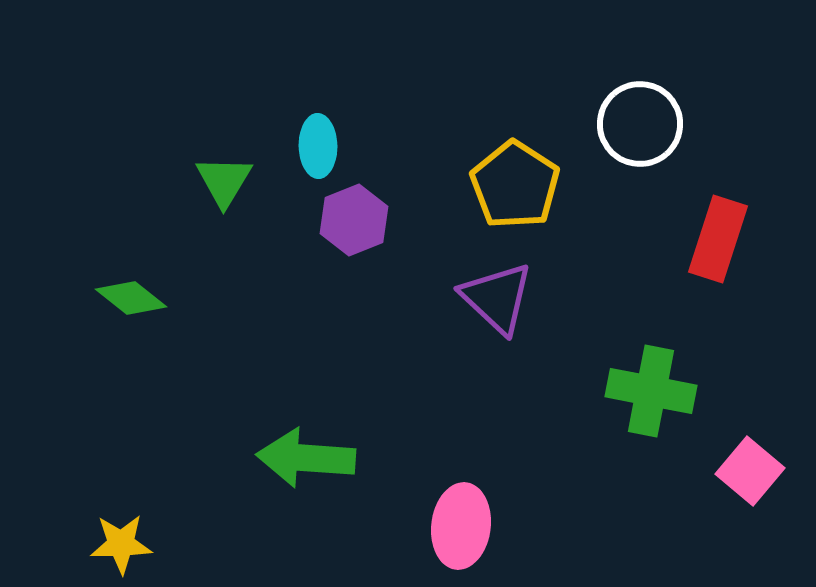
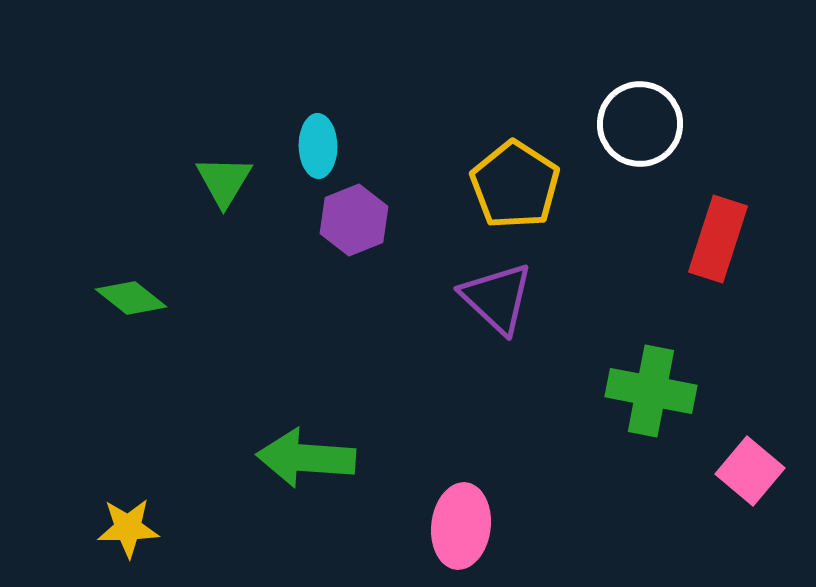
yellow star: moved 7 px right, 16 px up
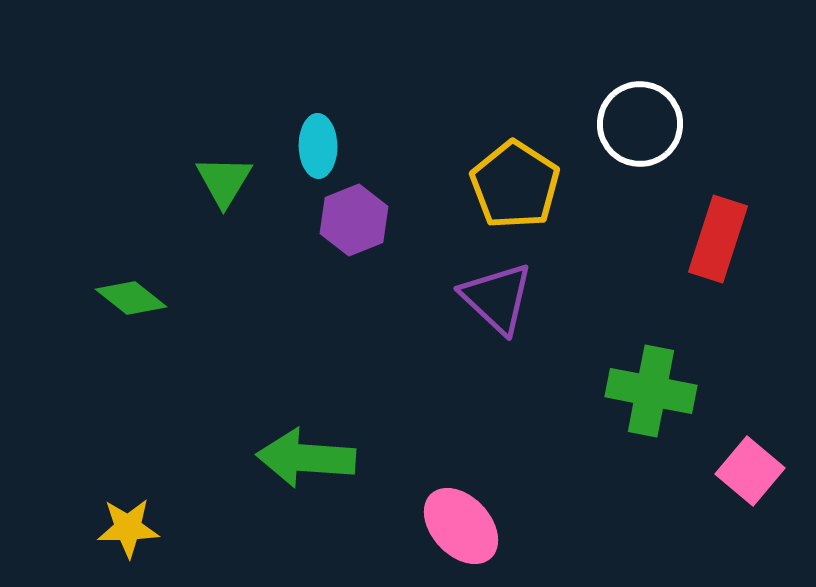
pink ellipse: rotated 50 degrees counterclockwise
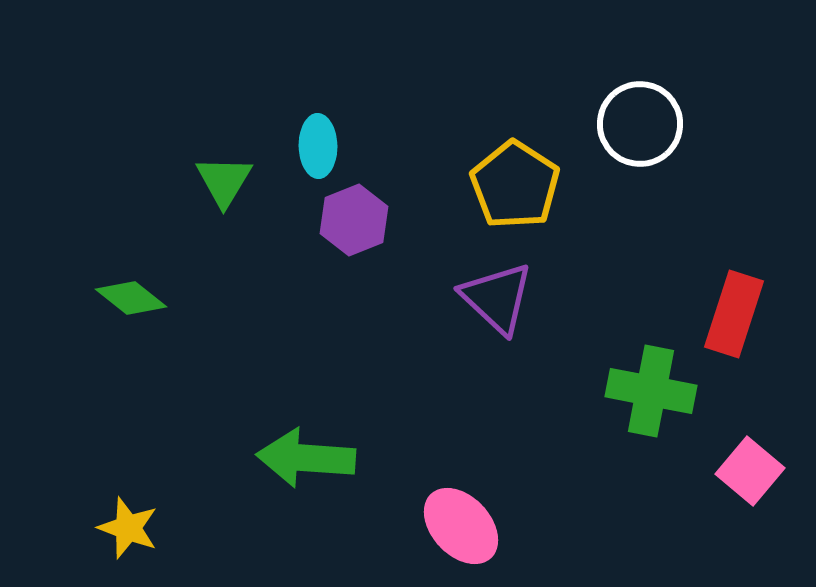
red rectangle: moved 16 px right, 75 px down
yellow star: rotated 22 degrees clockwise
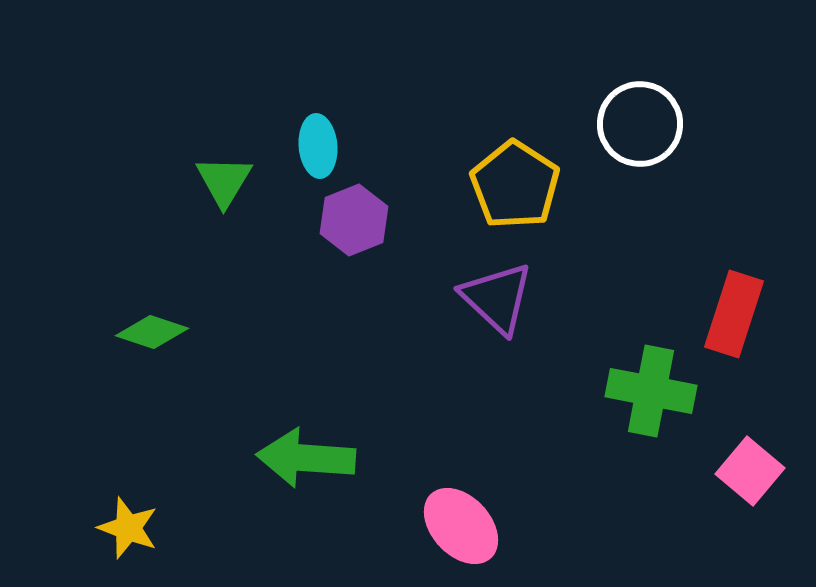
cyan ellipse: rotated 4 degrees counterclockwise
green diamond: moved 21 px right, 34 px down; rotated 20 degrees counterclockwise
